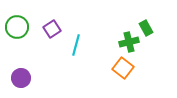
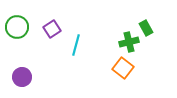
purple circle: moved 1 px right, 1 px up
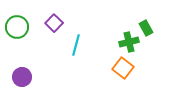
purple square: moved 2 px right, 6 px up; rotated 12 degrees counterclockwise
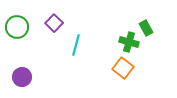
green cross: rotated 30 degrees clockwise
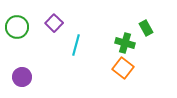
green cross: moved 4 px left, 1 px down
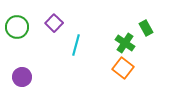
green cross: rotated 18 degrees clockwise
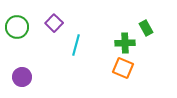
green cross: rotated 36 degrees counterclockwise
orange square: rotated 15 degrees counterclockwise
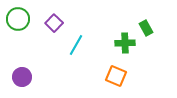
green circle: moved 1 px right, 8 px up
cyan line: rotated 15 degrees clockwise
orange square: moved 7 px left, 8 px down
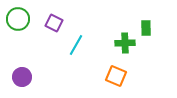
purple square: rotated 18 degrees counterclockwise
green rectangle: rotated 28 degrees clockwise
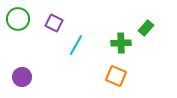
green rectangle: rotated 42 degrees clockwise
green cross: moved 4 px left
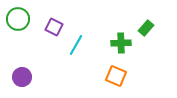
purple square: moved 4 px down
